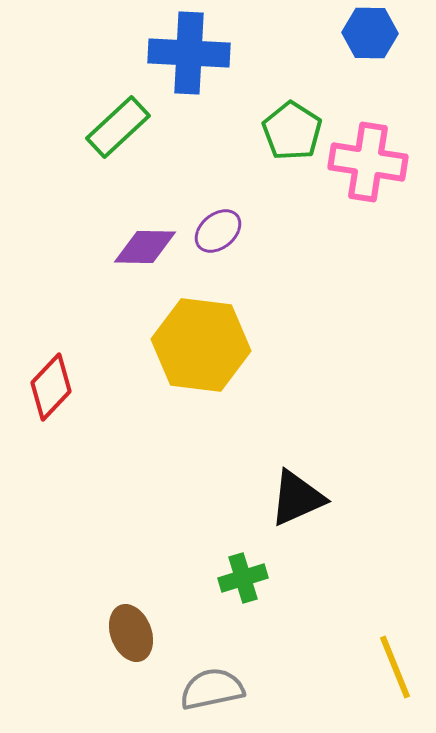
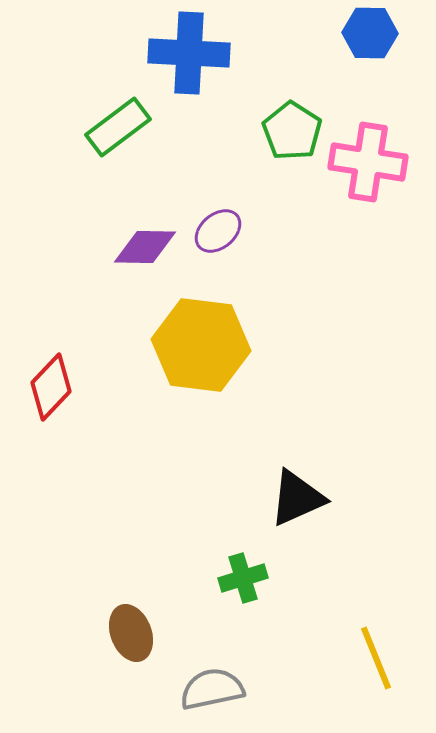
green rectangle: rotated 6 degrees clockwise
yellow line: moved 19 px left, 9 px up
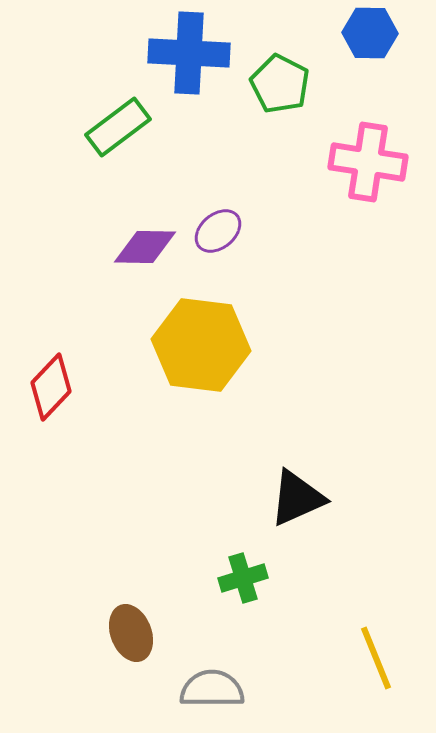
green pentagon: moved 12 px left, 47 px up; rotated 6 degrees counterclockwise
gray semicircle: rotated 12 degrees clockwise
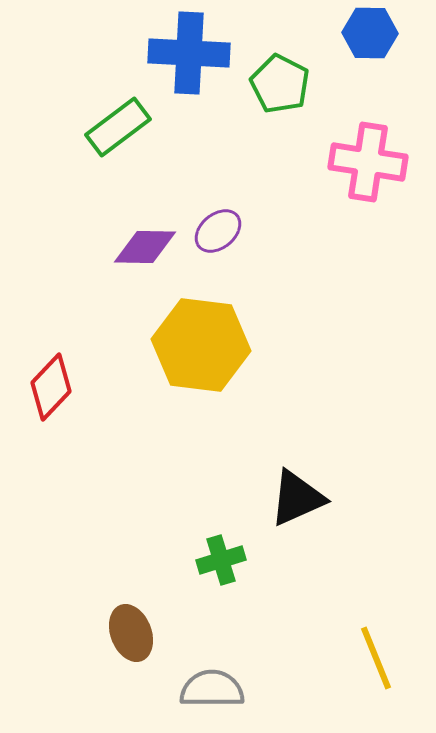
green cross: moved 22 px left, 18 px up
